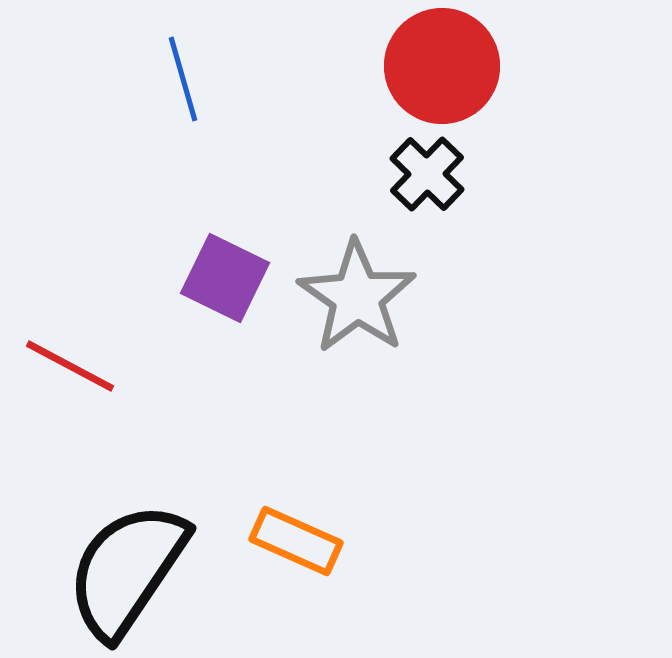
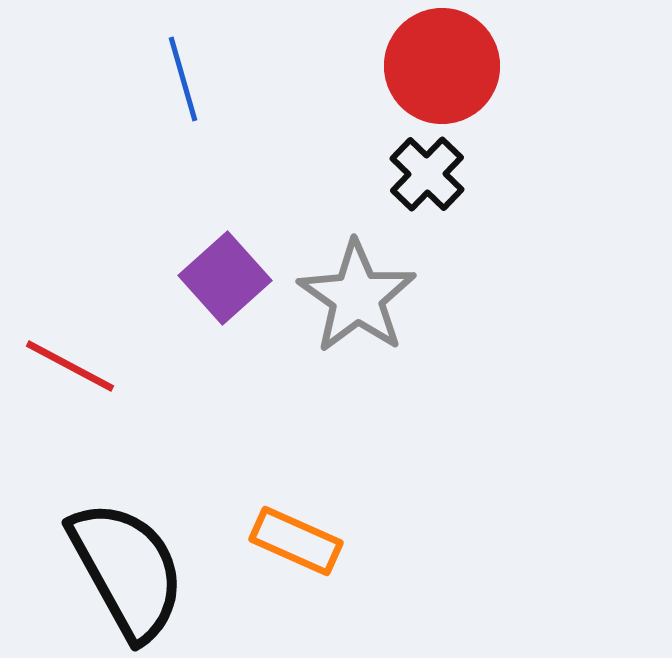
purple square: rotated 22 degrees clockwise
black semicircle: rotated 117 degrees clockwise
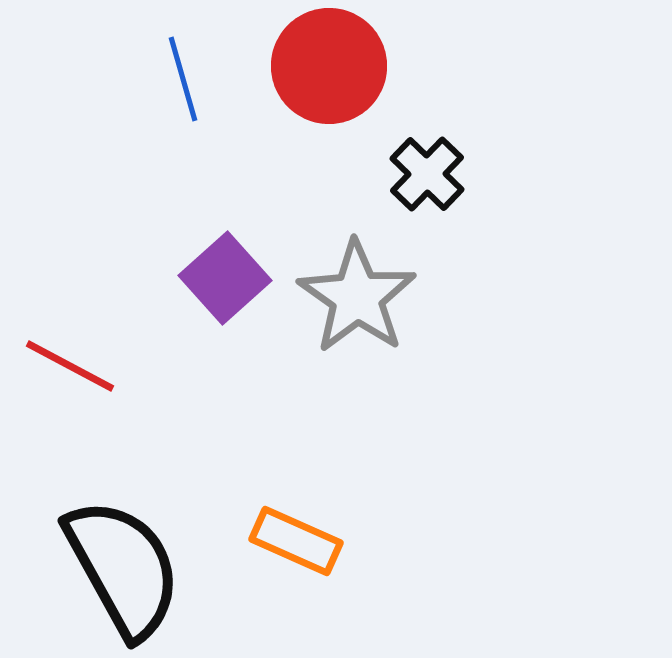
red circle: moved 113 px left
black semicircle: moved 4 px left, 2 px up
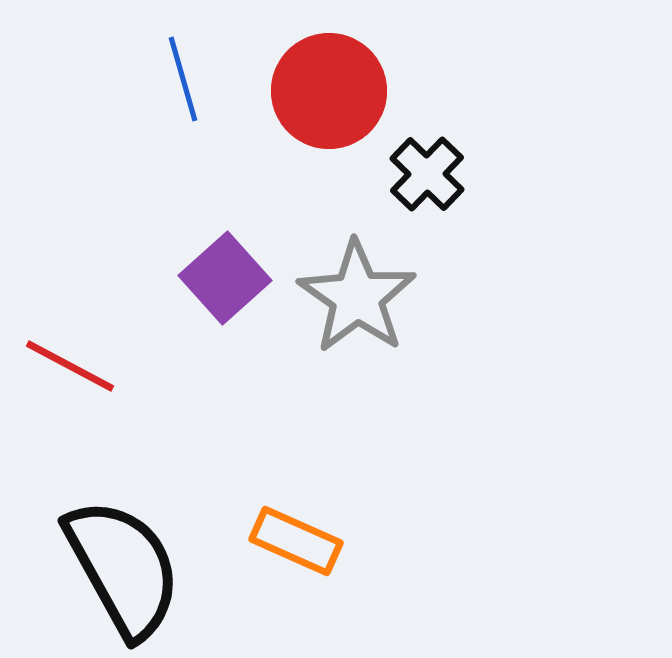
red circle: moved 25 px down
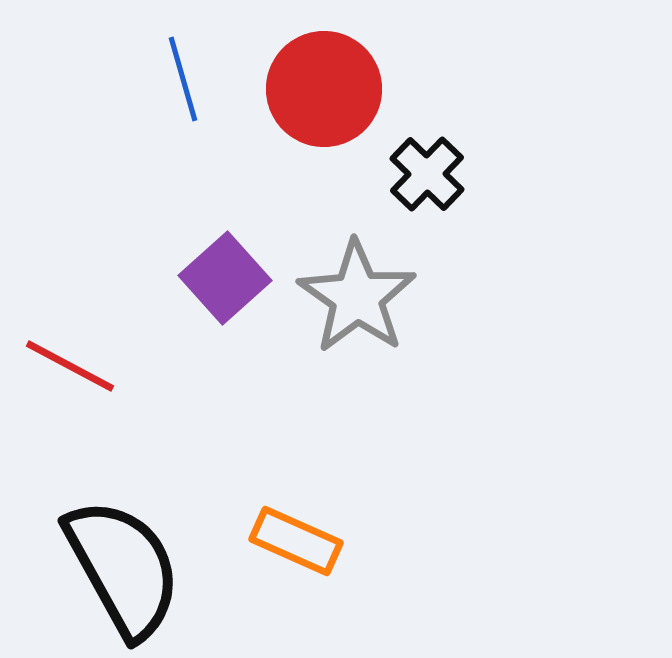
red circle: moved 5 px left, 2 px up
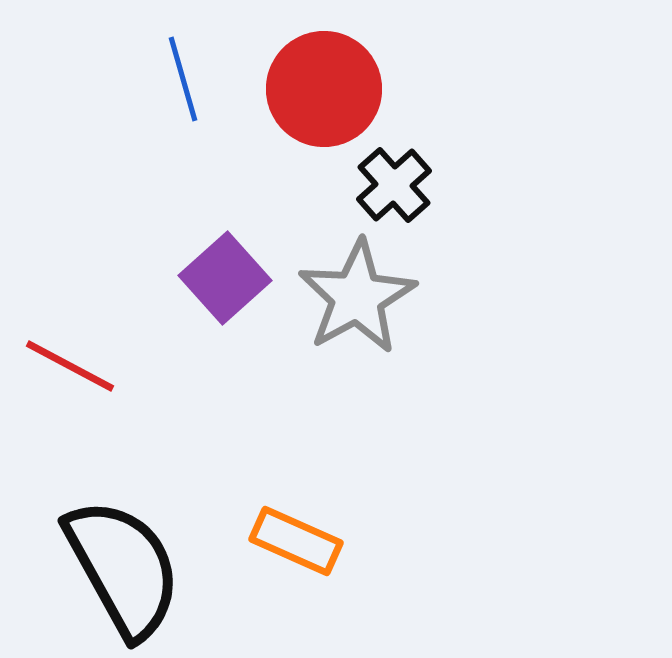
black cross: moved 33 px left, 11 px down; rotated 4 degrees clockwise
gray star: rotated 8 degrees clockwise
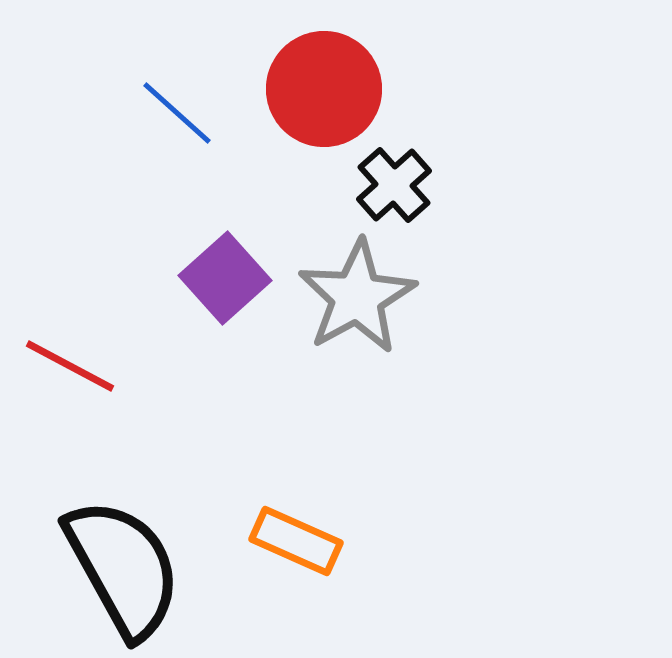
blue line: moved 6 px left, 34 px down; rotated 32 degrees counterclockwise
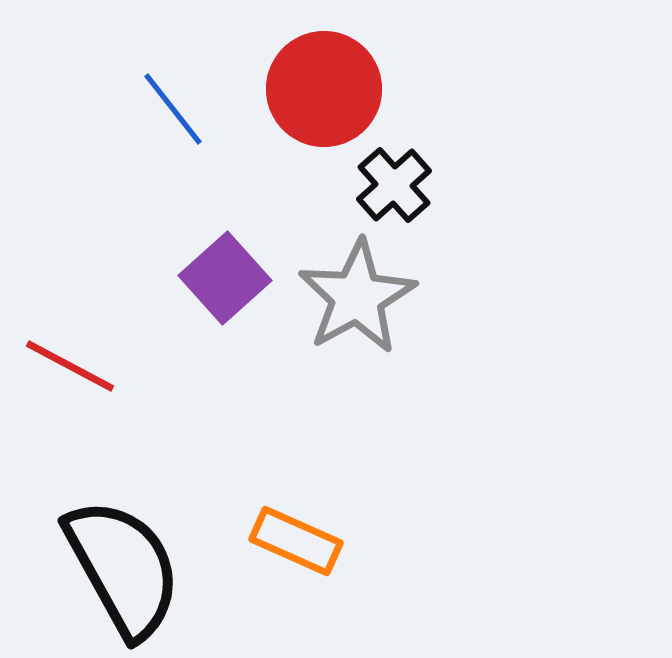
blue line: moved 4 px left, 4 px up; rotated 10 degrees clockwise
